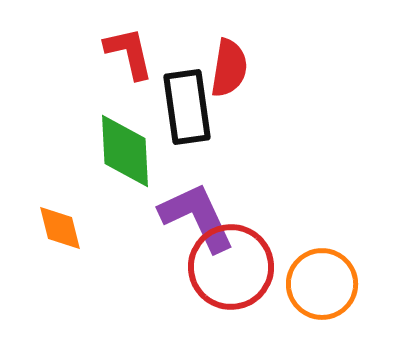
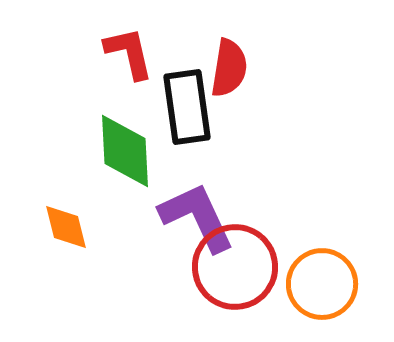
orange diamond: moved 6 px right, 1 px up
red circle: moved 4 px right
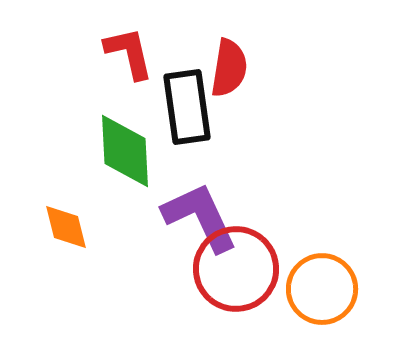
purple L-shape: moved 3 px right
red circle: moved 1 px right, 2 px down
orange circle: moved 5 px down
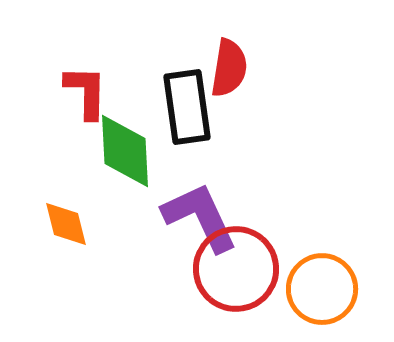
red L-shape: moved 43 px left, 39 px down; rotated 14 degrees clockwise
orange diamond: moved 3 px up
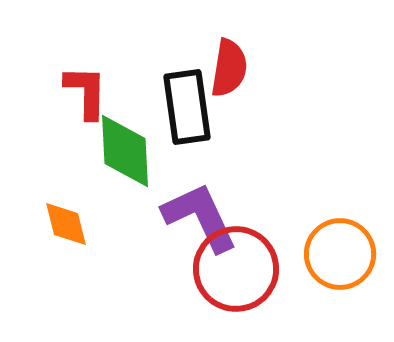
orange circle: moved 18 px right, 35 px up
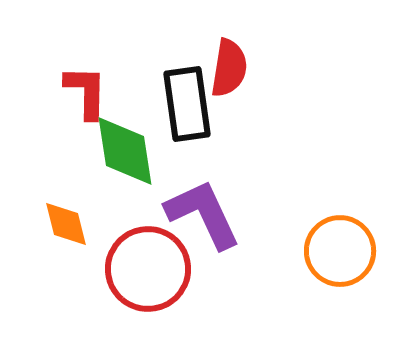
black rectangle: moved 3 px up
green diamond: rotated 6 degrees counterclockwise
purple L-shape: moved 3 px right, 3 px up
orange circle: moved 3 px up
red circle: moved 88 px left
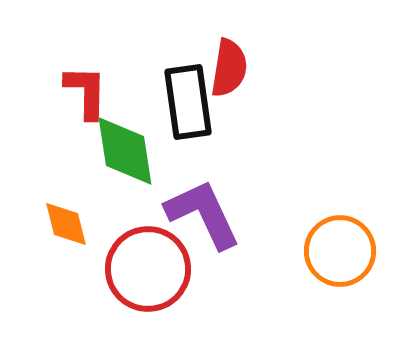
black rectangle: moved 1 px right, 2 px up
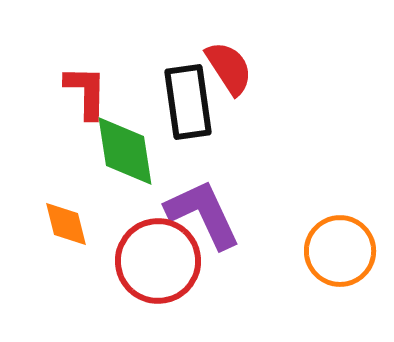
red semicircle: rotated 42 degrees counterclockwise
red circle: moved 10 px right, 8 px up
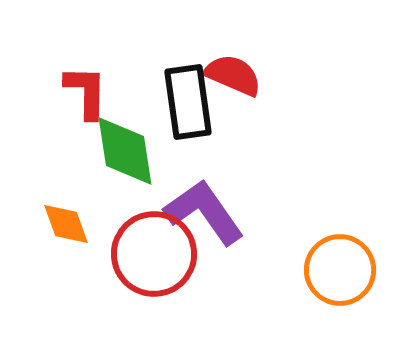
red semicircle: moved 4 px right, 7 px down; rotated 34 degrees counterclockwise
purple L-shape: moved 1 px right, 2 px up; rotated 10 degrees counterclockwise
orange diamond: rotated 6 degrees counterclockwise
orange circle: moved 19 px down
red circle: moved 4 px left, 7 px up
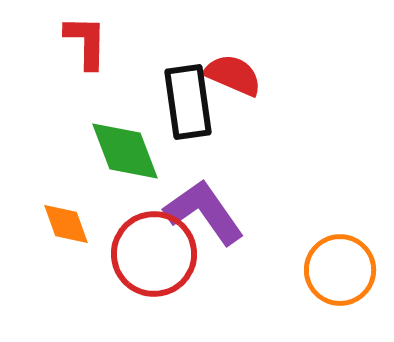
red L-shape: moved 50 px up
green diamond: rotated 12 degrees counterclockwise
